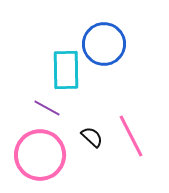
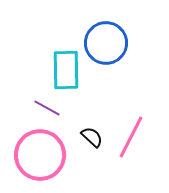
blue circle: moved 2 px right, 1 px up
pink line: moved 1 px down; rotated 54 degrees clockwise
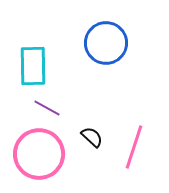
cyan rectangle: moved 33 px left, 4 px up
pink line: moved 3 px right, 10 px down; rotated 9 degrees counterclockwise
pink circle: moved 1 px left, 1 px up
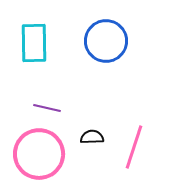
blue circle: moved 2 px up
cyan rectangle: moved 1 px right, 23 px up
purple line: rotated 16 degrees counterclockwise
black semicircle: rotated 45 degrees counterclockwise
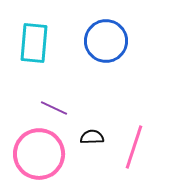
cyan rectangle: rotated 6 degrees clockwise
purple line: moved 7 px right; rotated 12 degrees clockwise
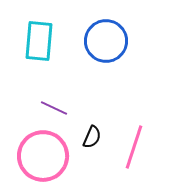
cyan rectangle: moved 5 px right, 2 px up
black semicircle: rotated 115 degrees clockwise
pink circle: moved 4 px right, 2 px down
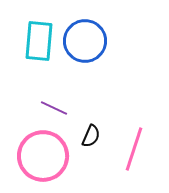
blue circle: moved 21 px left
black semicircle: moved 1 px left, 1 px up
pink line: moved 2 px down
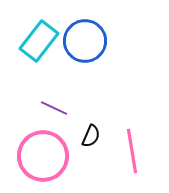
cyan rectangle: rotated 33 degrees clockwise
pink line: moved 2 px left, 2 px down; rotated 27 degrees counterclockwise
